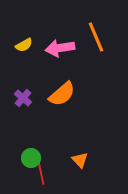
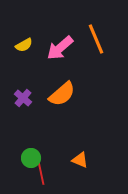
orange line: moved 2 px down
pink arrow: rotated 32 degrees counterclockwise
orange triangle: rotated 24 degrees counterclockwise
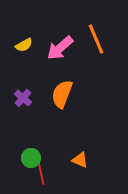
orange semicircle: rotated 152 degrees clockwise
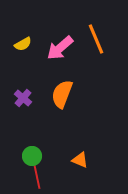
yellow semicircle: moved 1 px left, 1 px up
green circle: moved 1 px right, 2 px up
red line: moved 4 px left, 4 px down
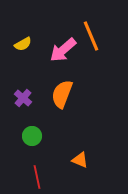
orange line: moved 5 px left, 3 px up
pink arrow: moved 3 px right, 2 px down
green circle: moved 20 px up
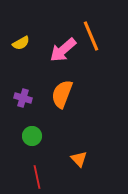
yellow semicircle: moved 2 px left, 1 px up
purple cross: rotated 24 degrees counterclockwise
orange triangle: moved 1 px left, 1 px up; rotated 24 degrees clockwise
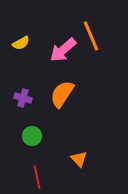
orange semicircle: rotated 12 degrees clockwise
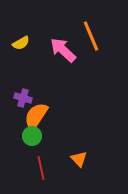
pink arrow: rotated 84 degrees clockwise
orange semicircle: moved 26 px left, 22 px down
red line: moved 4 px right, 9 px up
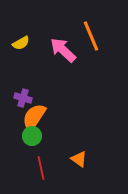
orange semicircle: moved 2 px left, 1 px down
orange triangle: rotated 12 degrees counterclockwise
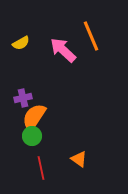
purple cross: rotated 30 degrees counterclockwise
